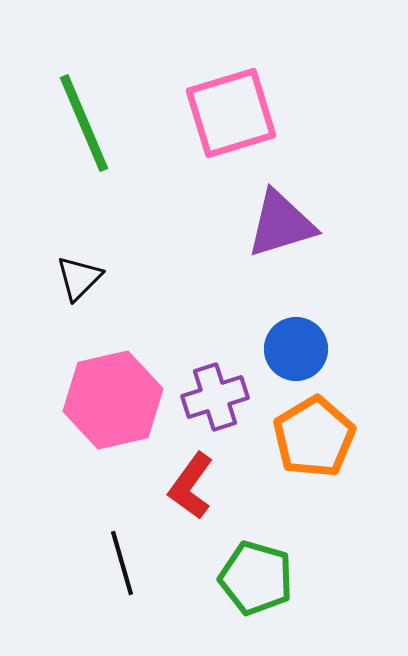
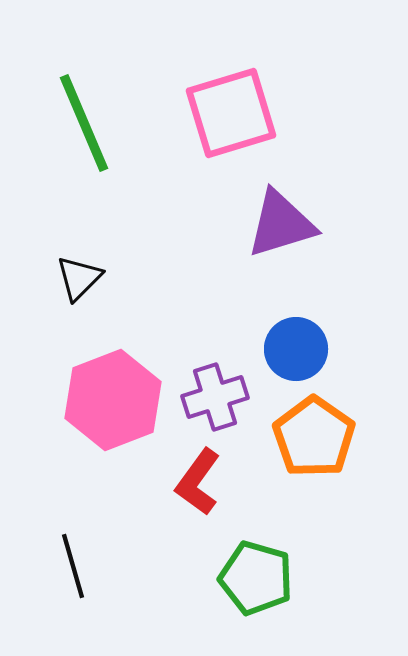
pink hexagon: rotated 8 degrees counterclockwise
orange pentagon: rotated 6 degrees counterclockwise
red L-shape: moved 7 px right, 4 px up
black line: moved 49 px left, 3 px down
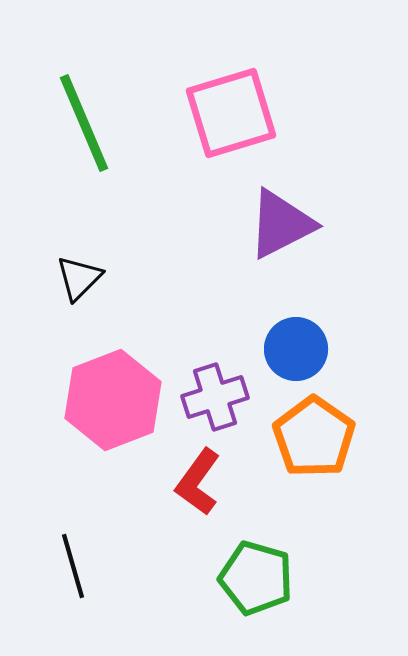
purple triangle: rotated 10 degrees counterclockwise
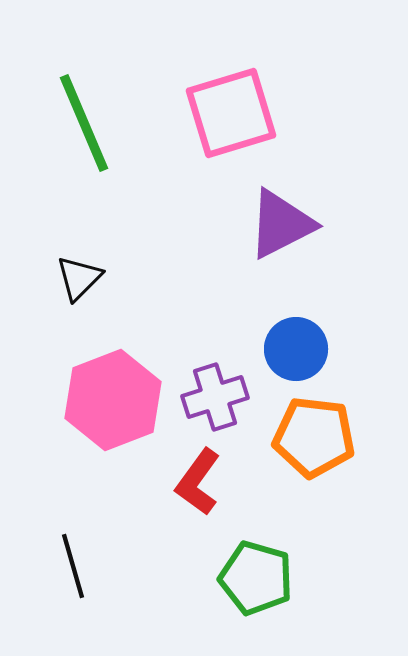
orange pentagon: rotated 28 degrees counterclockwise
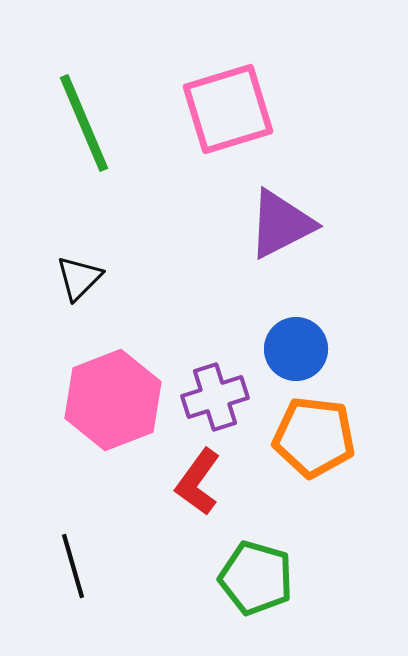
pink square: moved 3 px left, 4 px up
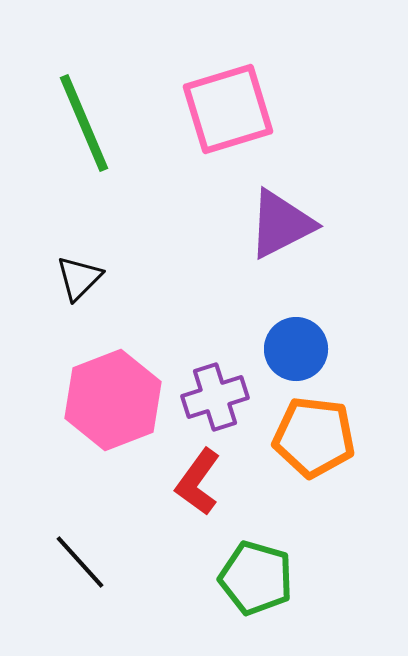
black line: moved 7 px right, 4 px up; rotated 26 degrees counterclockwise
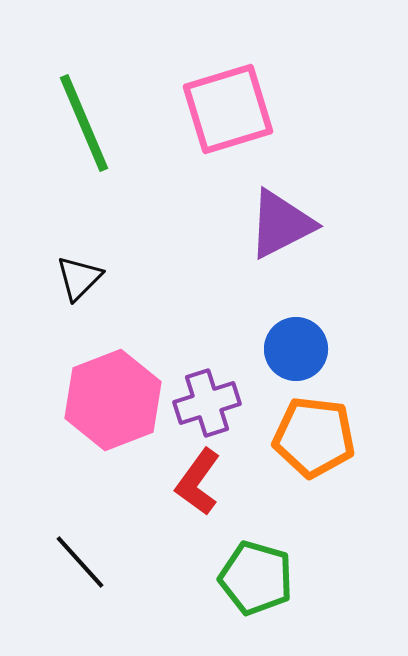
purple cross: moved 8 px left, 6 px down
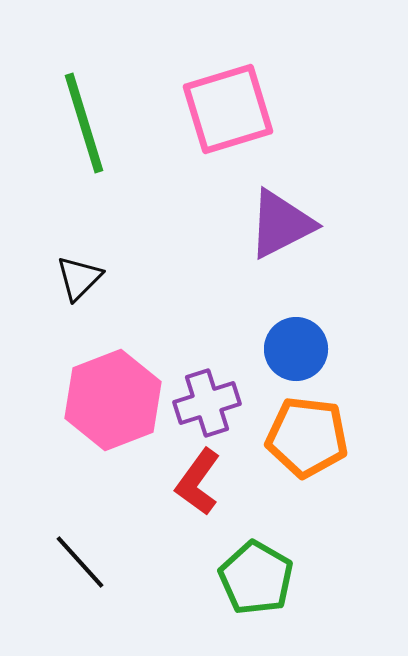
green line: rotated 6 degrees clockwise
orange pentagon: moved 7 px left
green pentagon: rotated 14 degrees clockwise
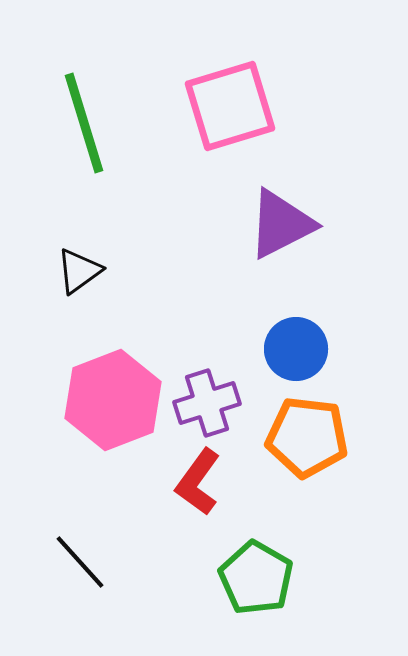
pink square: moved 2 px right, 3 px up
black triangle: moved 7 px up; rotated 9 degrees clockwise
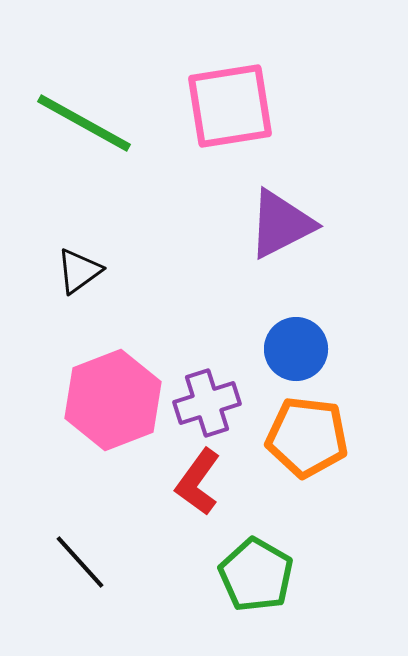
pink square: rotated 8 degrees clockwise
green line: rotated 44 degrees counterclockwise
green pentagon: moved 3 px up
